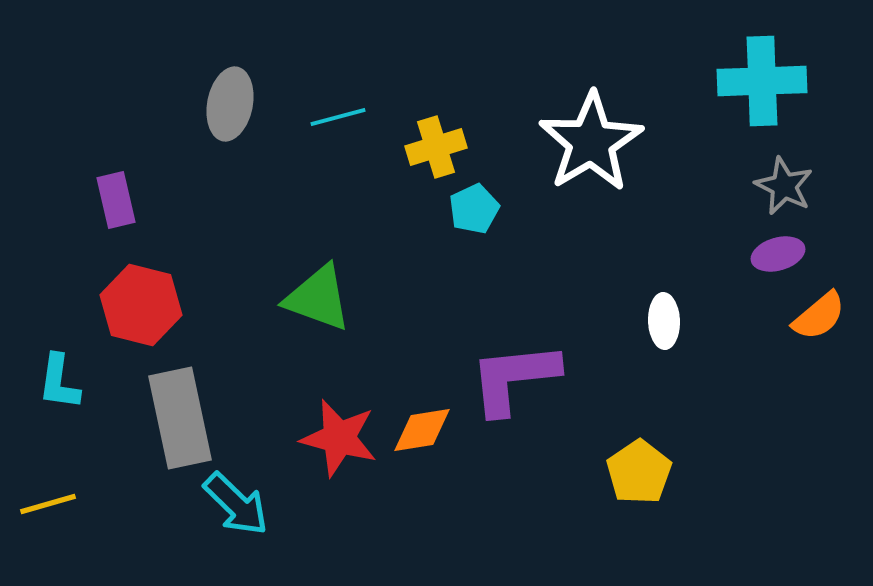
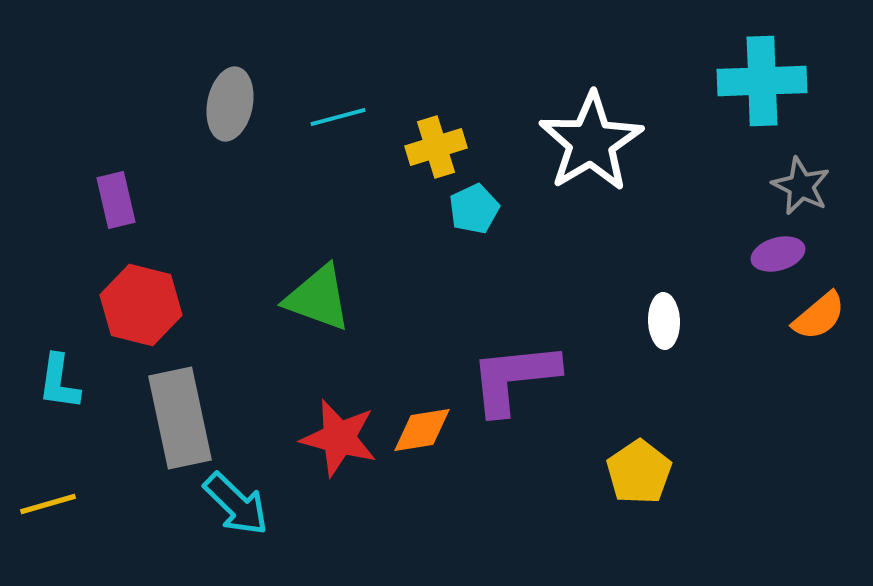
gray star: moved 17 px right
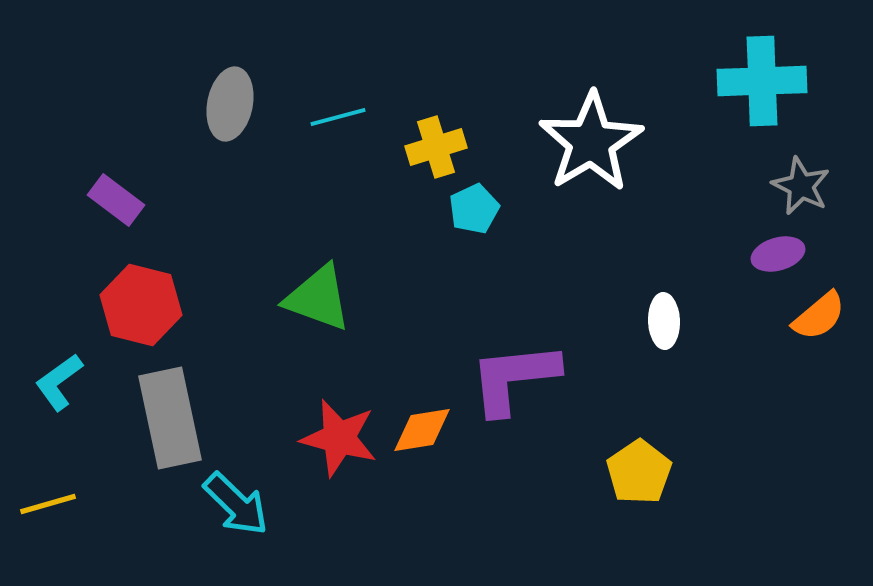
purple rectangle: rotated 40 degrees counterclockwise
cyan L-shape: rotated 46 degrees clockwise
gray rectangle: moved 10 px left
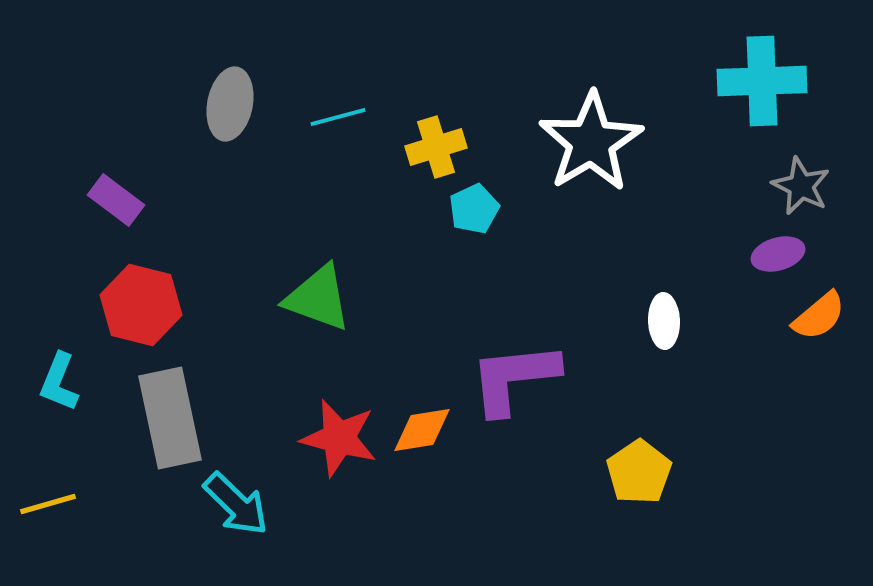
cyan L-shape: rotated 32 degrees counterclockwise
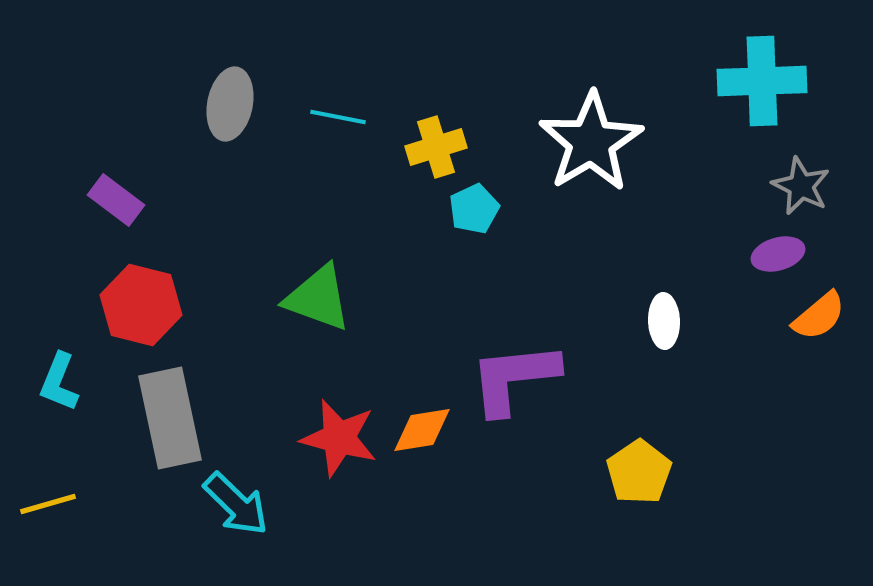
cyan line: rotated 26 degrees clockwise
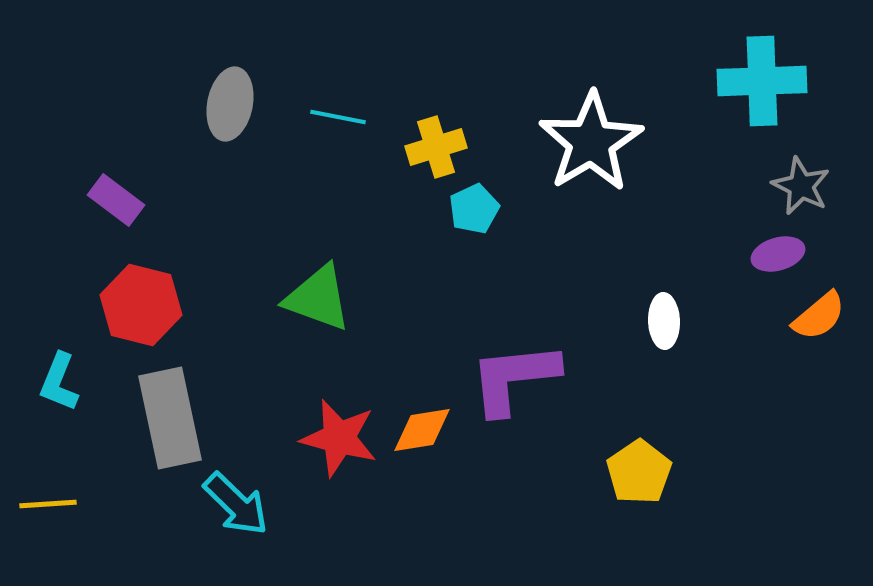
yellow line: rotated 12 degrees clockwise
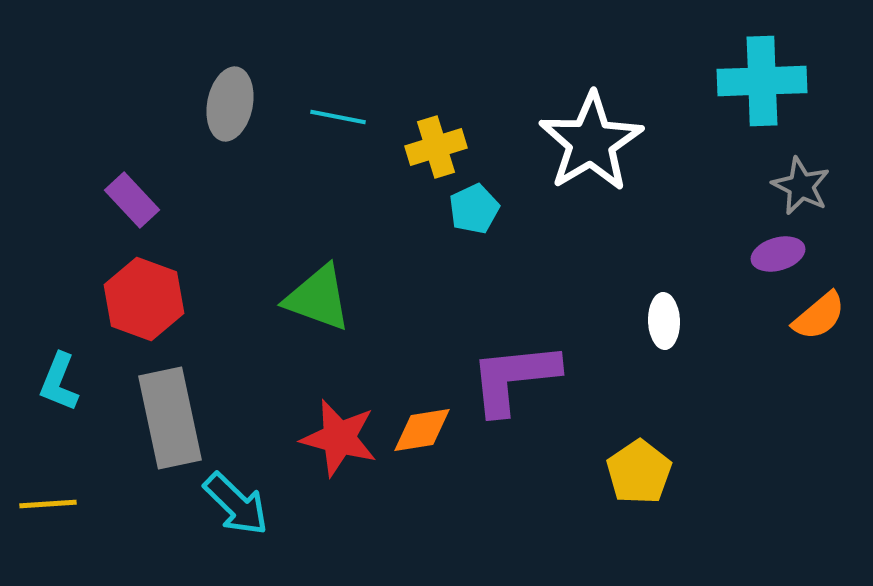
purple rectangle: moved 16 px right; rotated 10 degrees clockwise
red hexagon: moved 3 px right, 6 px up; rotated 6 degrees clockwise
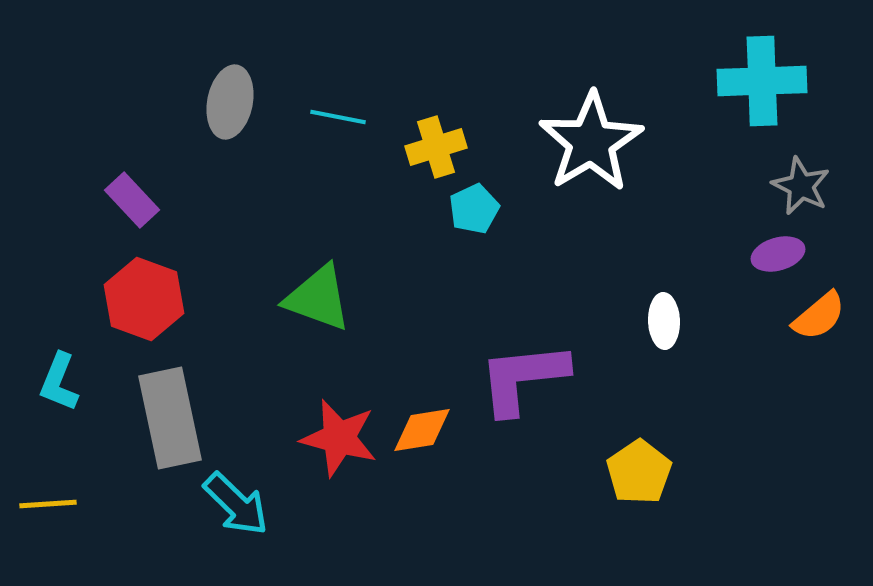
gray ellipse: moved 2 px up
purple L-shape: moved 9 px right
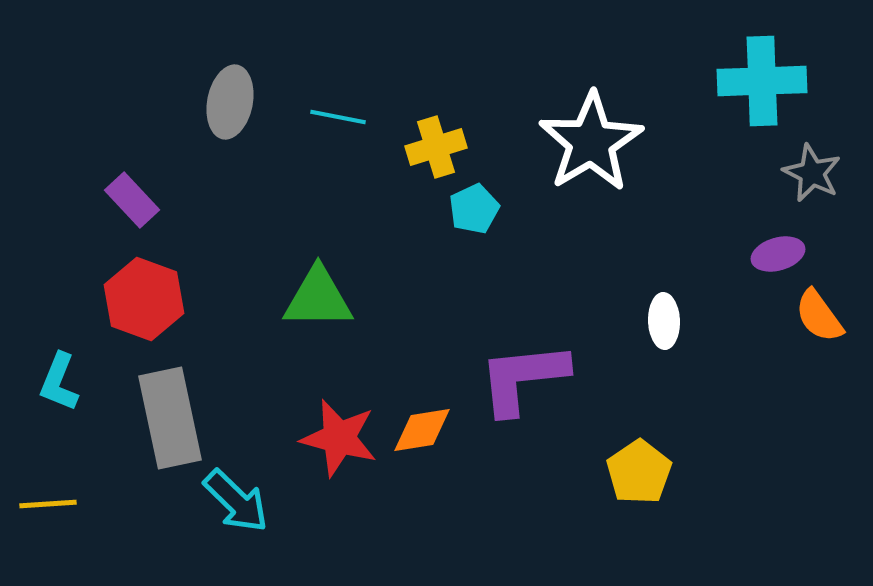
gray star: moved 11 px right, 13 px up
green triangle: rotated 20 degrees counterclockwise
orange semicircle: rotated 94 degrees clockwise
cyan arrow: moved 3 px up
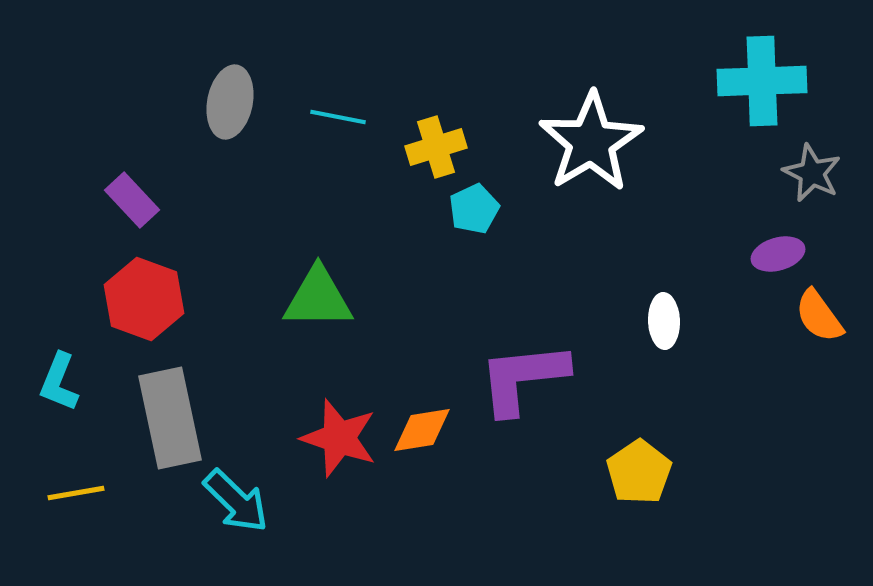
red star: rotated 4 degrees clockwise
yellow line: moved 28 px right, 11 px up; rotated 6 degrees counterclockwise
